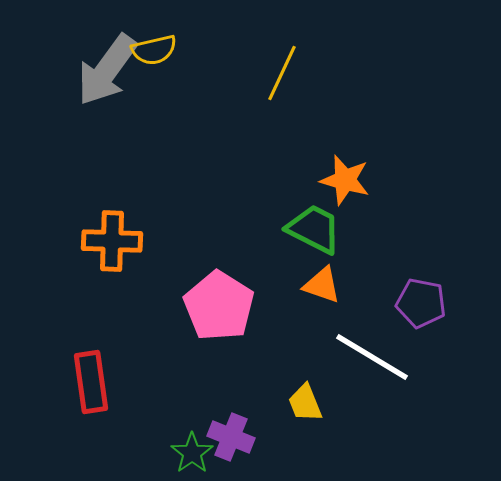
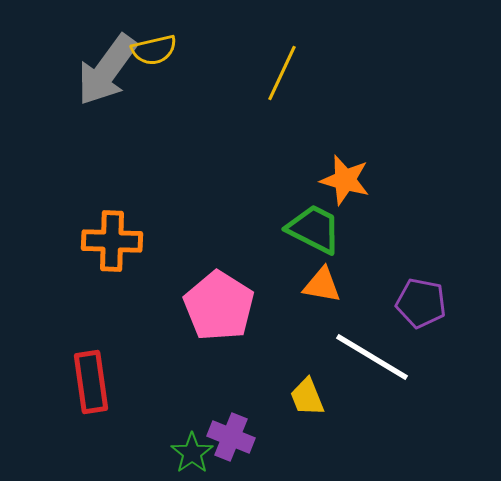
orange triangle: rotated 9 degrees counterclockwise
yellow trapezoid: moved 2 px right, 6 px up
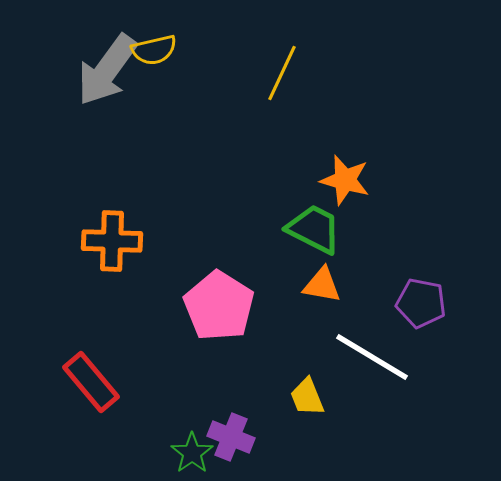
red rectangle: rotated 32 degrees counterclockwise
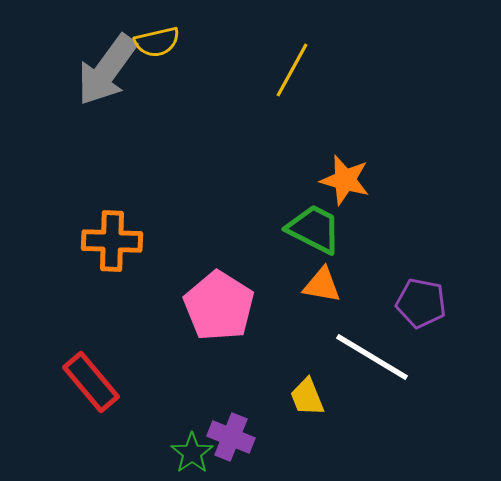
yellow semicircle: moved 3 px right, 8 px up
yellow line: moved 10 px right, 3 px up; rotated 4 degrees clockwise
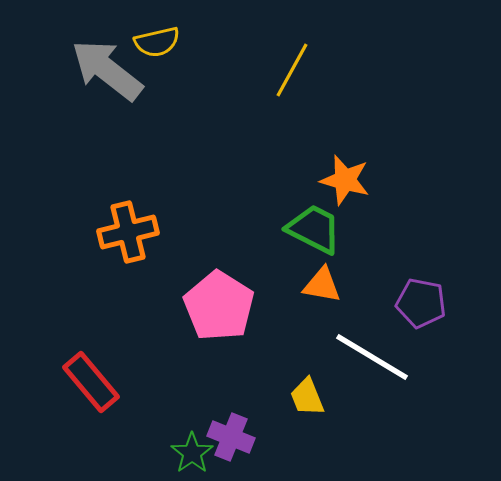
gray arrow: rotated 92 degrees clockwise
orange cross: moved 16 px right, 9 px up; rotated 16 degrees counterclockwise
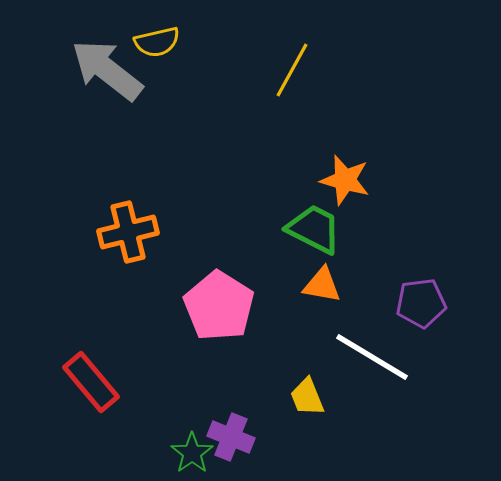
purple pentagon: rotated 18 degrees counterclockwise
